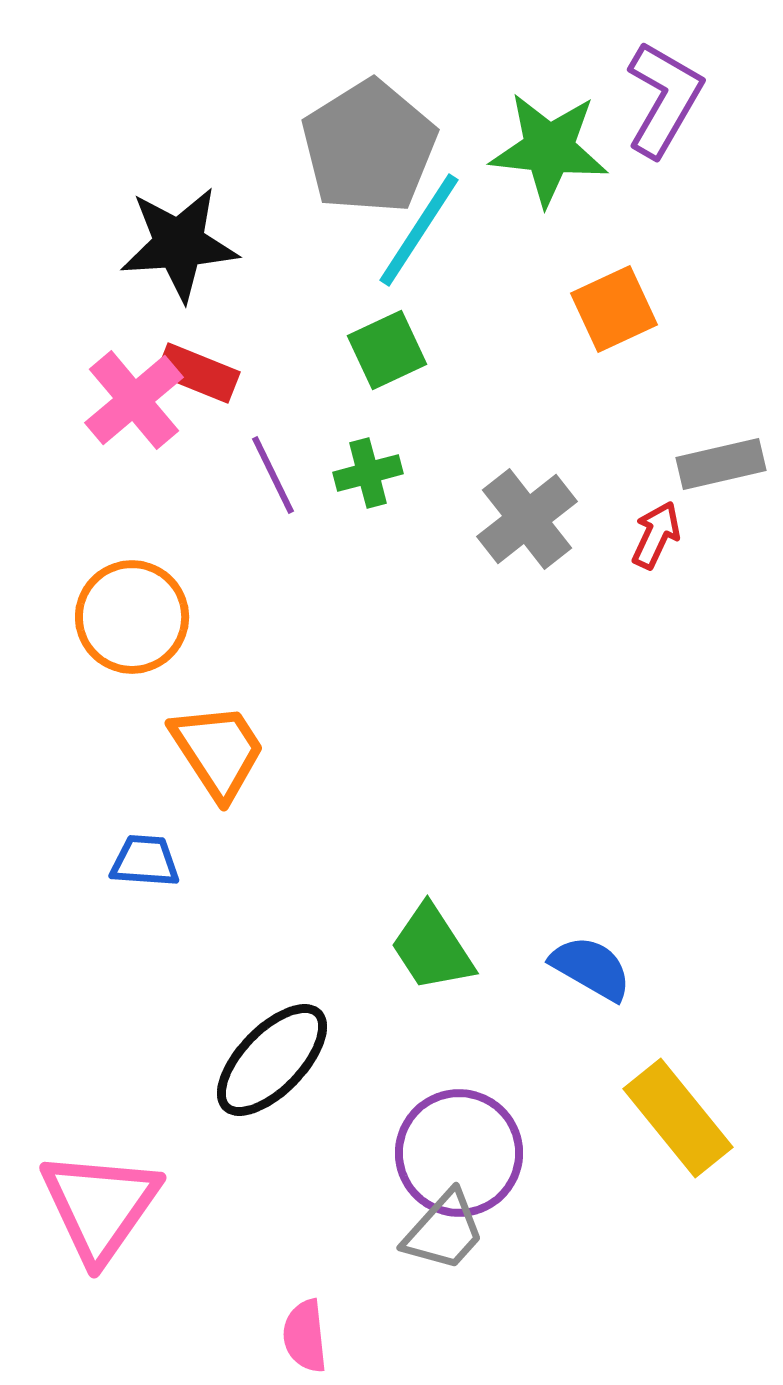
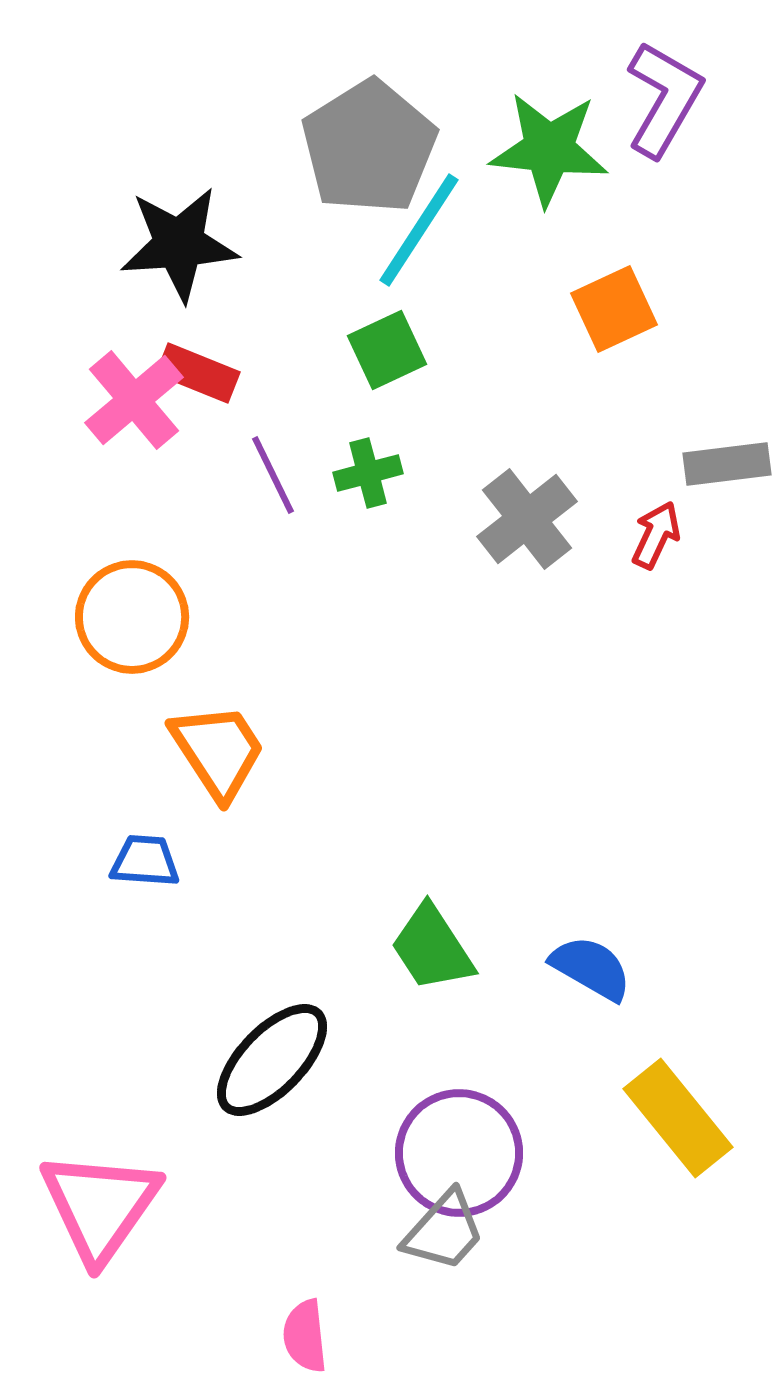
gray rectangle: moved 6 px right; rotated 6 degrees clockwise
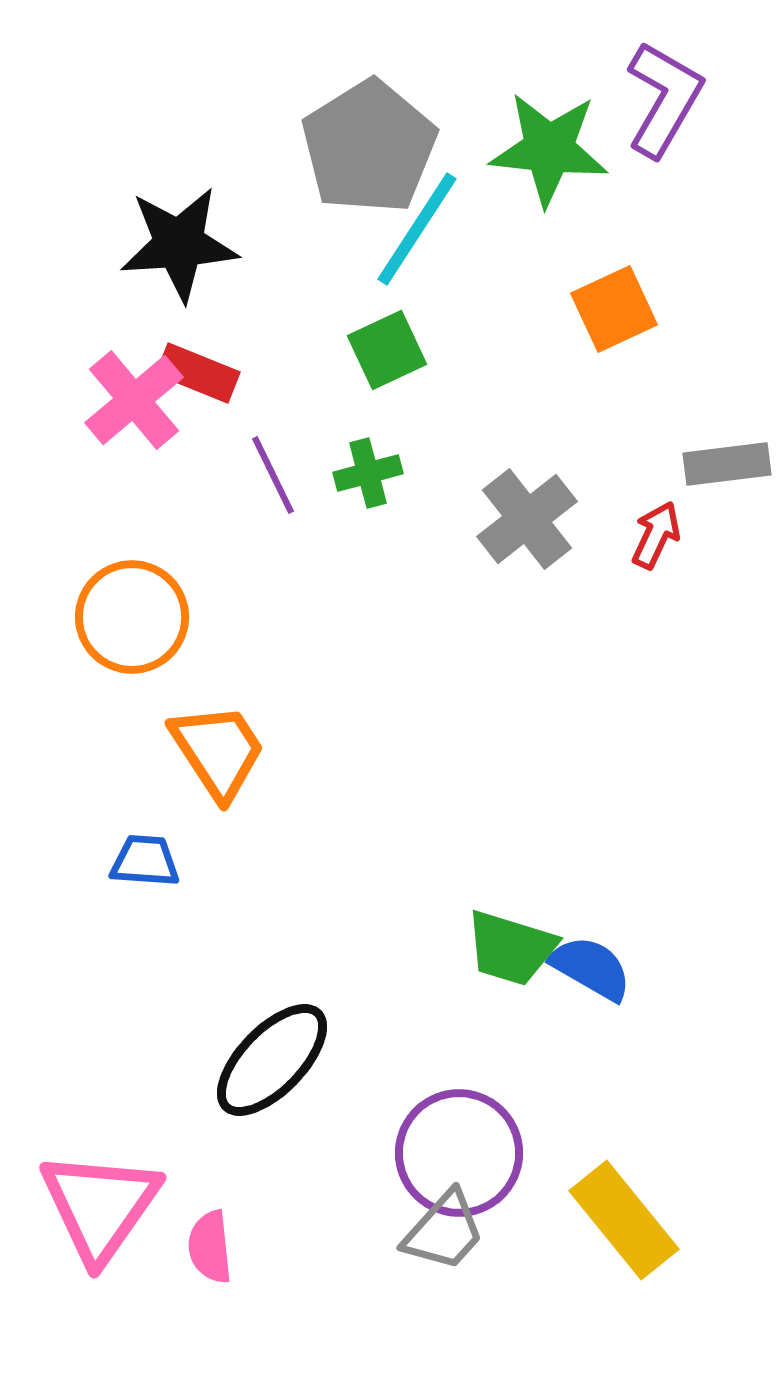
cyan line: moved 2 px left, 1 px up
green trapezoid: moved 79 px right; rotated 40 degrees counterclockwise
yellow rectangle: moved 54 px left, 102 px down
pink semicircle: moved 95 px left, 89 px up
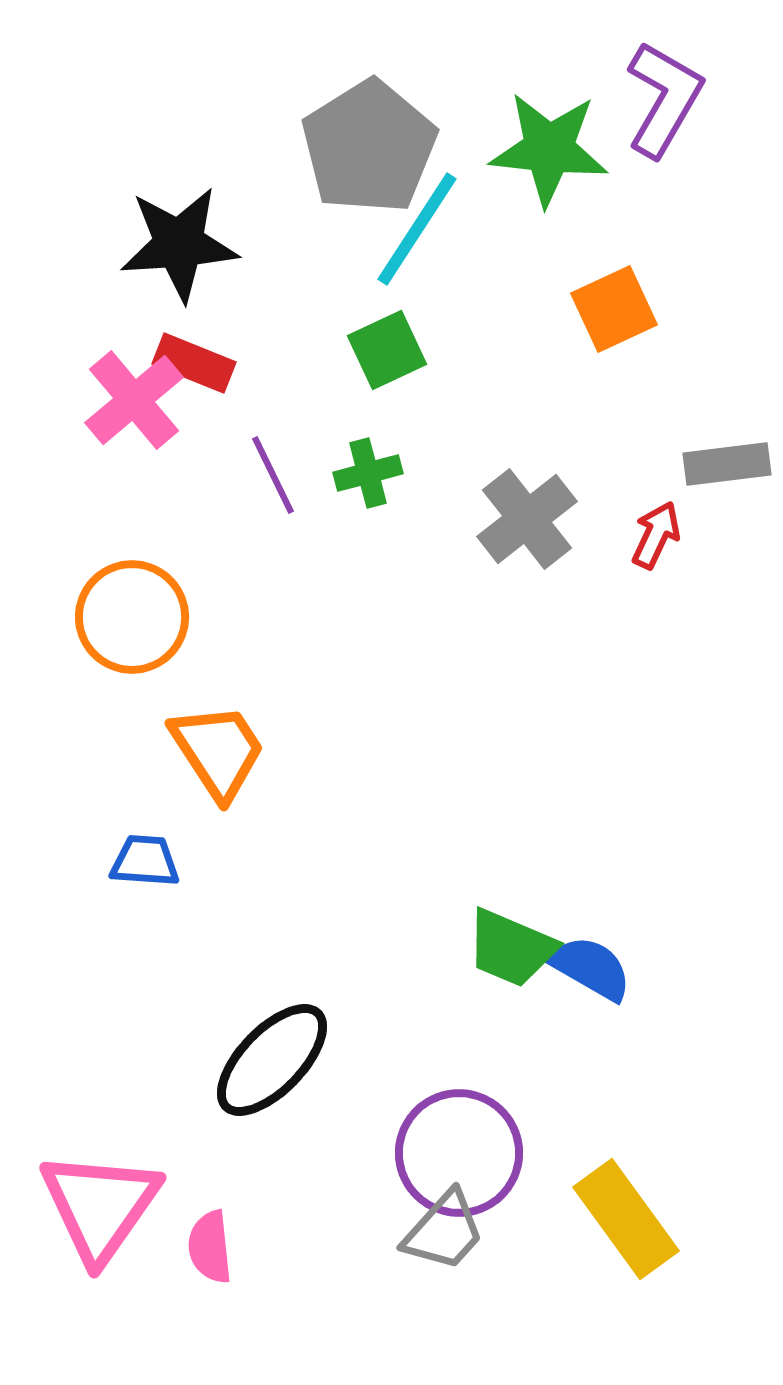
red rectangle: moved 4 px left, 10 px up
green trapezoid: rotated 6 degrees clockwise
yellow rectangle: moved 2 px right, 1 px up; rotated 3 degrees clockwise
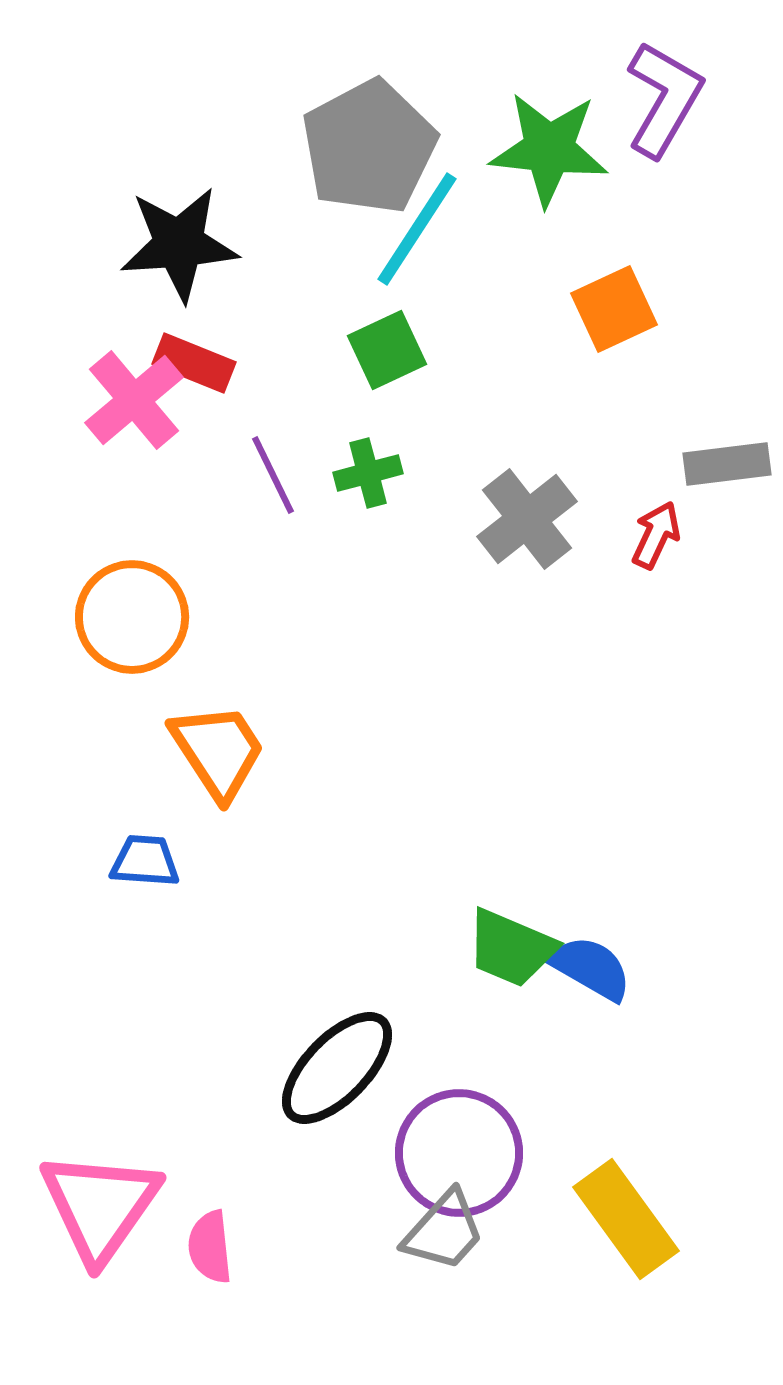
gray pentagon: rotated 4 degrees clockwise
black ellipse: moved 65 px right, 8 px down
